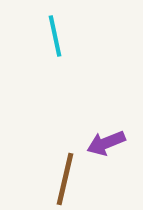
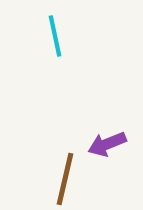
purple arrow: moved 1 px right, 1 px down
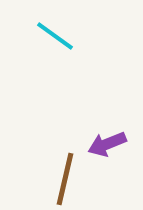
cyan line: rotated 42 degrees counterclockwise
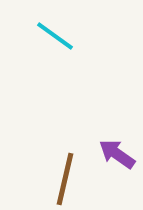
purple arrow: moved 10 px right, 10 px down; rotated 57 degrees clockwise
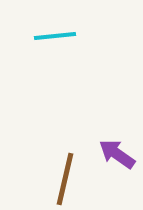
cyan line: rotated 42 degrees counterclockwise
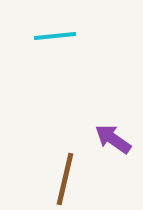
purple arrow: moved 4 px left, 15 px up
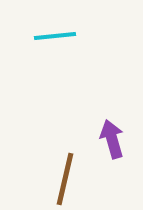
purple arrow: moved 1 px left; rotated 39 degrees clockwise
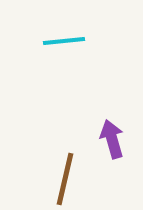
cyan line: moved 9 px right, 5 px down
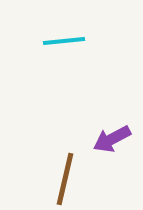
purple arrow: rotated 102 degrees counterclockwise
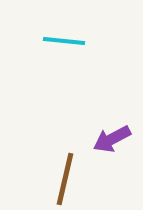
cyan line: rotated 12 degrees clockwise
